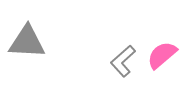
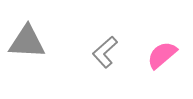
gray L-shape: moved 18 px left, 9 px up
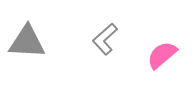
gray L-shape: moved 13 px up
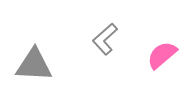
gray triangle: moved 7 px right, 23 px down
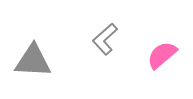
gray triangle: moved 1 px left, 4 px up
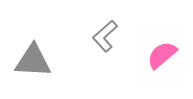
gray L-shape: moved 3 px up
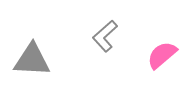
gray triangle: moved 1 px left, 1 px up
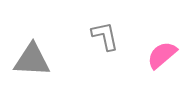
gray L-shape: rotated 120 degrees clockwise
